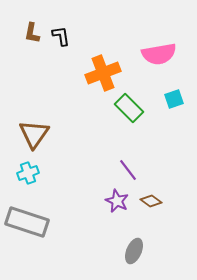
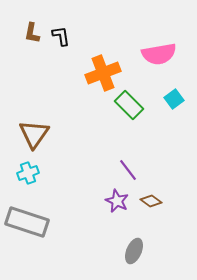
cyan square: rotated 18 degrees counterclockwise
green rectangle: moved 3 px up
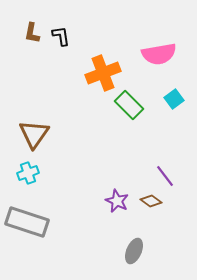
purple line: moved 37 px right, 6 px down
